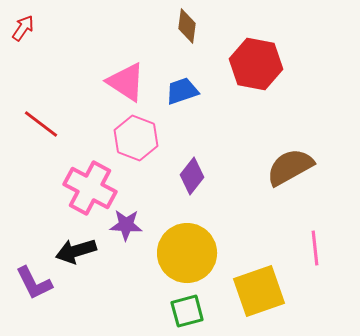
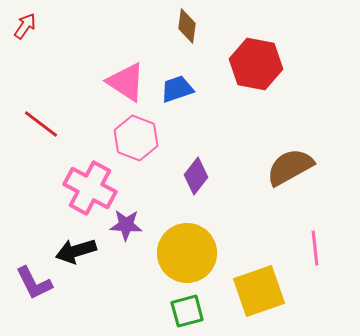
red arrow: moved 2 px right, 2 px up
blue trapezoid: moved 5 px left, 2 px up
purple diamond: moved 4 px right
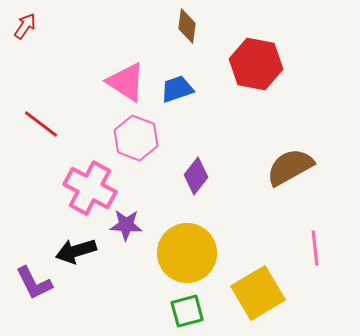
yellow square: moved 1 px left, 2 px down; rotated 12 degrees counterclockwise
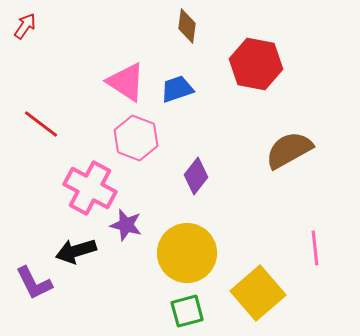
brown semicircle: moved 1 px left, 17 px up
purple star: rotated 12 degrees clockwise
yellow square: rotated 10 degrees counterclockwise
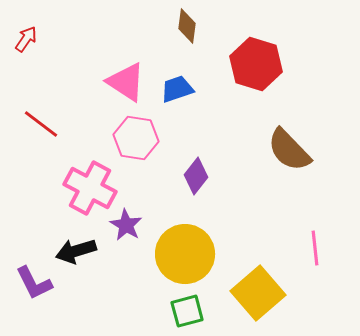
red arrow: moved 1 px right, 13 px down
red hexagon: rotated 6 degrees clockwise
pink hexagon: rotated 12 degrees counterclockwise
brown semicircle: rotated 105 degrees counterclockwise
purple star: rotated 16 degrees clockwise
yellow circle: moved 2 px left, 1 px down
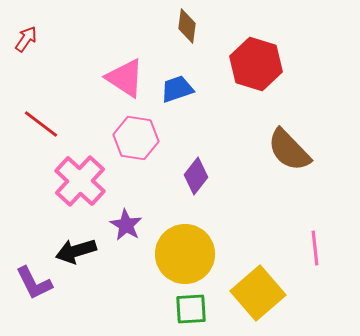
pink triangle: moved 1 px left, 4 px up
pink cross: moved 10 px left, 7 px up; rotated 15 degrees clockwise
green square: moved 4 px right, 2 px up; rotated 12 degrees clockwise
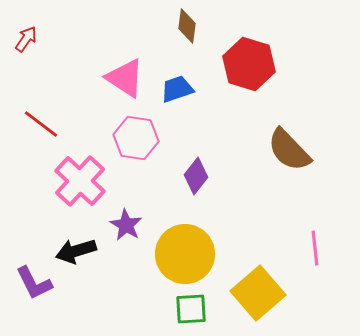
red hexagon: moved 7 px left
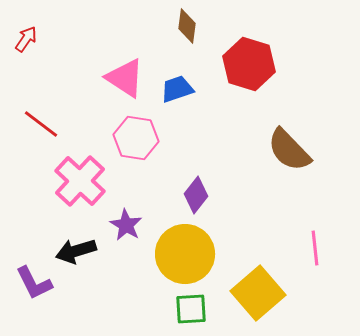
purple diamond: moved 19 px down
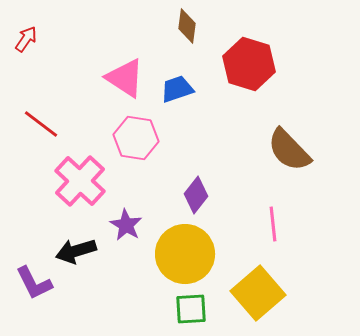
pink line: moved 42 px left, 24 px up
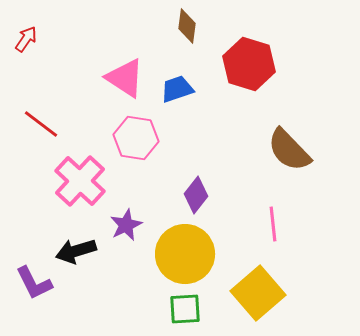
purple star: rotated 16 degrees clockwise
green square: moved 6 px left
